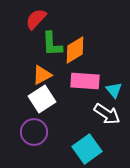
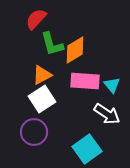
green L-shape: rotated 12 degrees counterclockwise
cyan triangle: moved 2 px left, 5 px up
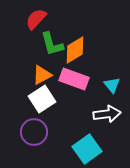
pink rectangle: moved 11 px left, 2 px up; rotated 16 degrees clockwise
white arrow: rotated 40 degrees counterclockwise
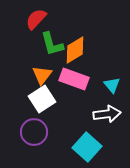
orange triangle: rotated 25 degrees counterclockwise
cyan square: moved 2 px up; rotated 12 degrees counterclockwise
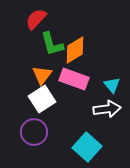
white arrow: moved 5 px up
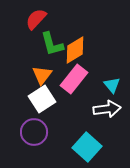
pink rectangle: rotated 72 degrees counterclockwise
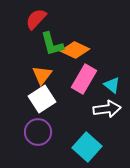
orange diamond: rotated 56 degrees clockwise
pink rectangle: moved 10 px right; rotated 8 degrees counterclockwise
cyan triangle: rotated 12 degrees counterclockwise
purple circle: moved 4 px right
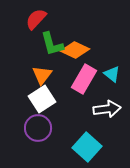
cyan triangle: moved 11 px up
purple circle: moved 4 px up
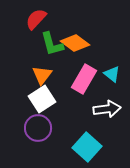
orange diamond: moved 7 px up; rotated 12 degrees clockwise
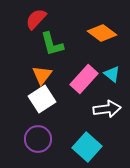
orange diamond: moved 27 px right, 10 px up
pink rectangle: rotated 12 degrees clockwise
purple circle: moved 11 px down
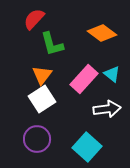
red semicircle: moved 2 px left
purple circle: moved 1 px left
